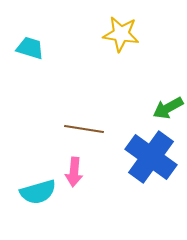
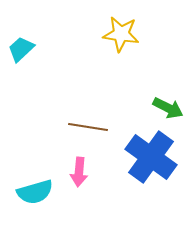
cyan trapezoid: moved 9 px left, 1 px down; rotated 60 degrees counterclockwise
green arrow: rotated 124 degrees counterclockwise
brown line: moved 4 px right, 2 px up
pink arrow: moved 5 px right
cyan semicircle: moved 3 px left
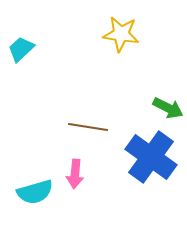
pink arrow: moved 4 px left, 2 px down
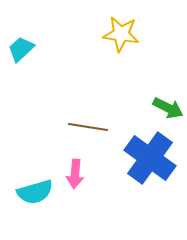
blue cross: moved 1 px left, 1 px down
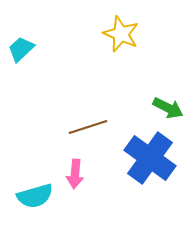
yellow star: rotated 15 degrees clockwise
brown line: rotated 27 degrees counterclockwise
cyan semicircle: moved 4 px down
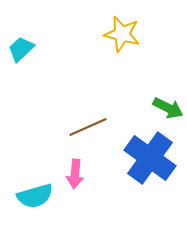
yellow star: moved 1 px right; rotated 9 degrees counterclockwise
brown line: rotated 6 degrees counterclockwise
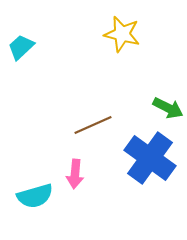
cyan trapezoid: moved 2 px up
brown line: moved 5 px right, 2 px up
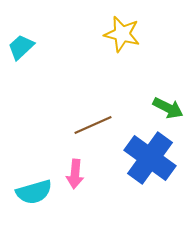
cyan semicircle: moved 1 px left, 4 px up
